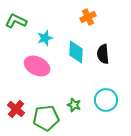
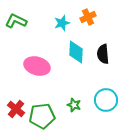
cyan star: moved 17 px right, 15 px up
pink ellipse: rotated 10 degrees counterclockwise
green pentagon: moved 4 px left, 2 px up
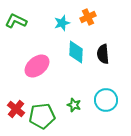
pink ellipse: rotated 55 degrees counterclockwise
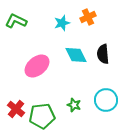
cyan diamond: moved 3 px down; rotated 30 degrees counterclockwise
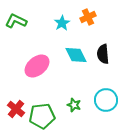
cyan star: rotated 14 degrees counterclockwise
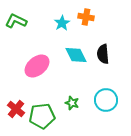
orange cross: moved 2 px left; rotated 35 degrees clockwise
green star: moved 2 px left, 2 px up
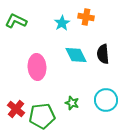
pink ellipse: moved 1 px down; rotated 55 degrees counterclockwise
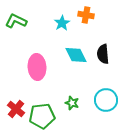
orange cross: moved 2 px up
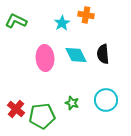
pink ellipse: moved 8 px right, 9 px up
